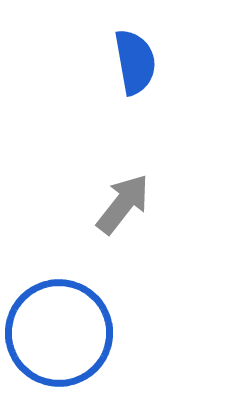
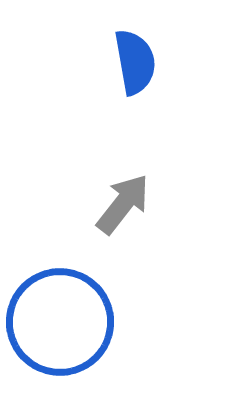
blue circle: moved 1 px right, 11 px up
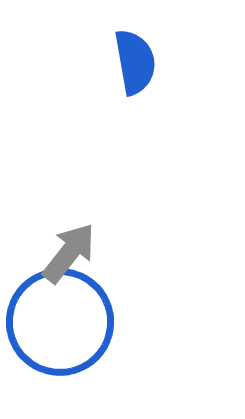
gray arrow: moved 54 px left, 49 px down
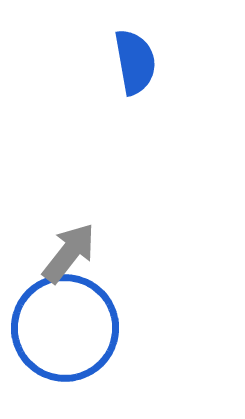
blue circle: moved 5 px right, 6 px down
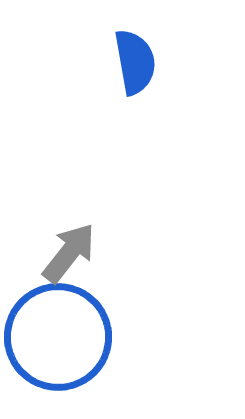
blue circle: moved 7 px left, 9 px down
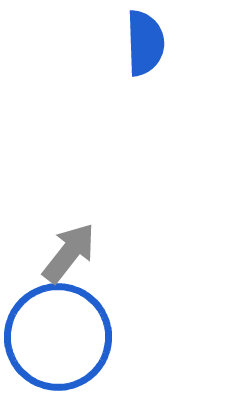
blue semicircle: moved 10 px right, 19 px up; rotated 8 degrees clockwise
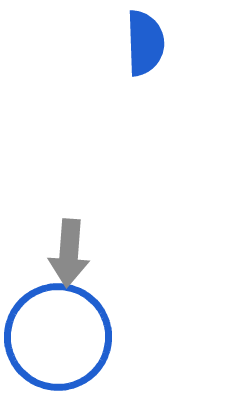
gray arrow: rotated 146 degrees clockwise
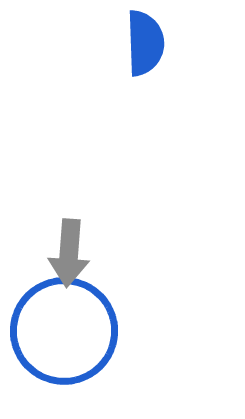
blue circle: moved 6 px right, 6 px up
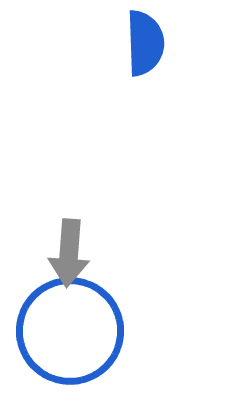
blue circle: moved 6 px right
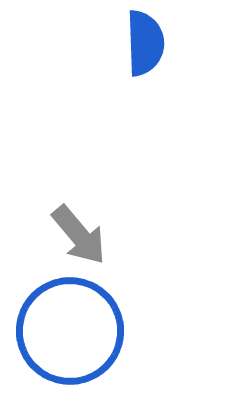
gray arrow: moved 10 px right, 18 px up; rotated 44 degrees counterclockwise
